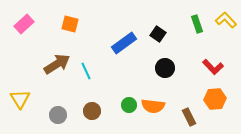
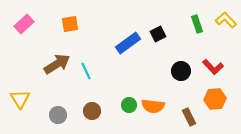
orange square: rotated 24 degrees counterclockwise
black square: rotated 28 degrees clockwise
blue rectangle: moved 4 px right
black circle: moved 16 px right, 3 px down
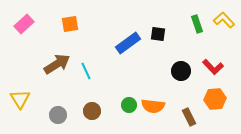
yellow L-shape: moved 2 px left
black square: rotated 35 degrees clockwise
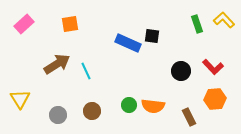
black square: moved 6 px left, 2 px down
blue rectangle: rotated 60 degrees clockwise
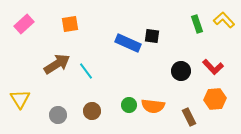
cyan line: rotated 12 degrees counterclockwise
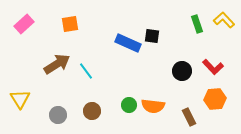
black circle: moved 1 px right
